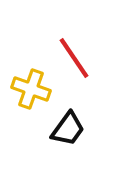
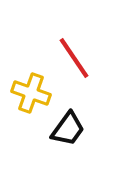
yellow cross: moved 4 px down
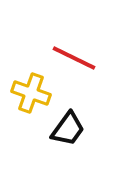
red line: rotated 30 degrees counterclockwise
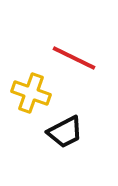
black trapezoid: moved 3 px left, 3 px down; rotated 27 degrees clockwise
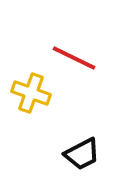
black trapezoid: moved 17 px right, 22 px down
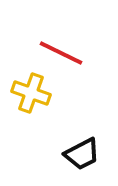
red line: moved 13 px left, 5 px up
